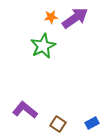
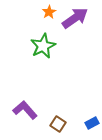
orange star: moved 2 px left, 5 px up; rotated 24 degrees counterclockwise
purple L-shape: rotated 10 degrees clockwise
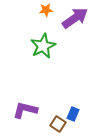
orange star: moved 3 px left, 2 px up; rotated 24 degrees clockwise
purple L-shape: rotated 35 degrees counterclockwise
blue rectangle: moved 19 px left, 9 px up; rotated 40 degrees counterclockwise
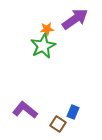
orange star: moved 1 px right, 19 px down
purple arrow: moved 1 px down
purple L-shape: rotated 25 degrees clockwise
blue rectangle: moved 2 px up
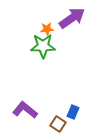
purple arrow: moved 3 px left, 1 px up
green star: rotated 25 degrees clockwise
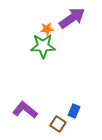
blue rectangle: moved 1 px right, 1 px up
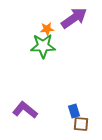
purple arrow: moved 2 px right
blue rectangle: rotated 40 degrees counterclockwise
brown square: moved 23 px right; rotated 28 degrees counterclockwise
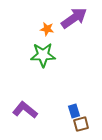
orange star: rotated 16 degrees clockwise
green star: moved 9 px down
brown square: rotated 21 degrees counterclockwise
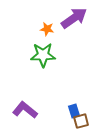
brown square: moved 3 px up
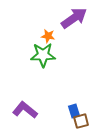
orange star: moved 1 px right, 7 px down
